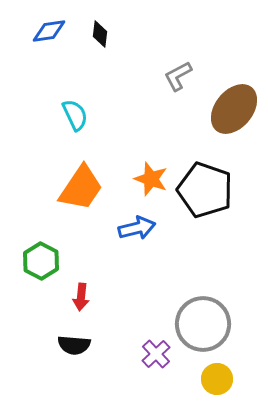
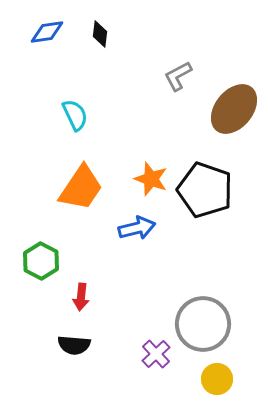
blue diamond: moved 2 px left, 1 px down
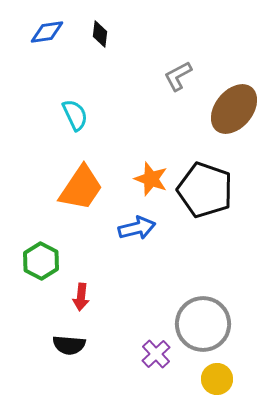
black semicircle: moved 5 px left
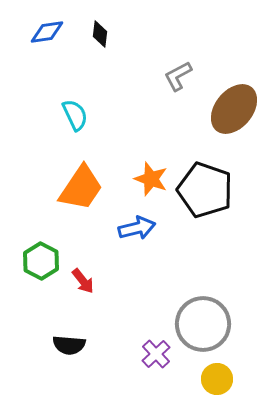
red arrow: moved 2 px right, 16 px up; rotated 44 degrees counterclockwise
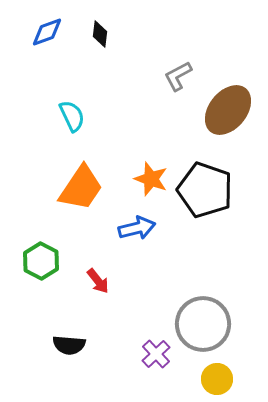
blue diamond: rotated 12 degrees counterclockwise
brown ellipse: moved 6 px left, 1 px down
cyan semicircle: moved 3 px left, 1 px down
red arrow: moved 15 px right
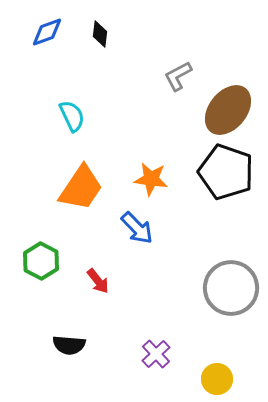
orange star: rotated 12 degrees counterclockwise
black pentagon: moved 21 px right, 18 px up
blue arrow: rotated 60 degrees clockwise
gray circle: moved 28 px right, 36 px up
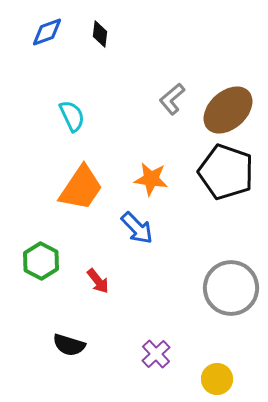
gray L-shape: moved 6 px left, 23 px down; rotated 12 degrees counterclockwise
brown ellipse: rotated 9 degrees clockwise
black semicircle: rotated 12 degrees clockwise
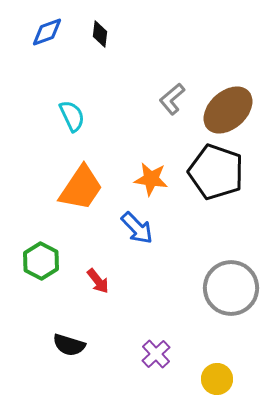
black pentagon: moved 10 px left
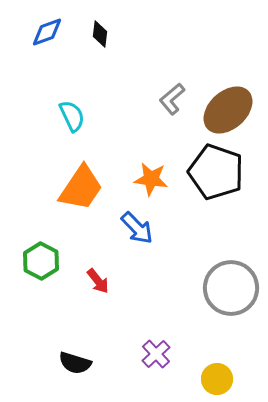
black semicircle: moved 6 px right, 18 px down
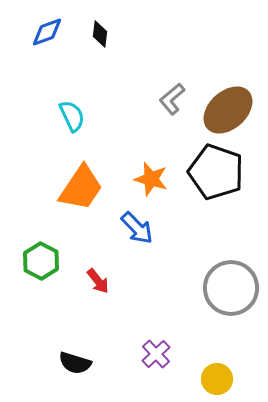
orange star: rotated 8 degrees clockwise
